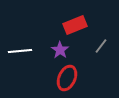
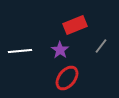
red ellipse: rotated 15 degrees clockwise
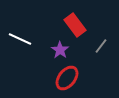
red rectangle: rotated 75 degrees clockwise
white line: moved 12 px up; rotated 30 degrees clockwise
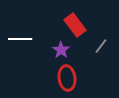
white line: rotated 25 degrees counterclockwise
purple star: moved 1 px right
red ellipse: rotated 45 degrees counterclockwise
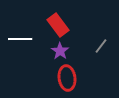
red rectangle: moved 17 px left
purple star: moved 1 px left, 1 px down
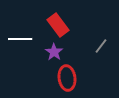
purple star: moved 6 px left, 1 px down
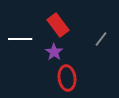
gray line: moved 7 px up
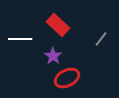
red rectangle: rotated 10 degrees counterclockwise
purple star: moved 1 px left, 4 px down
red ellipse: rotated 70 degrees clockwise
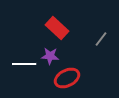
red rectangle: moved 1 px left, 3 px down
white line: moved 4 px right, 25 px down
purple star: moved 3 px left; rotated 30 degrees counterclockwise
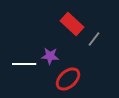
red rectangle: moved 15 px right, 4 px up
gray line: moved 7 px left
red ellipse: moved 1 px right, 1 px down; rotated 15 degrees counterclockwise
